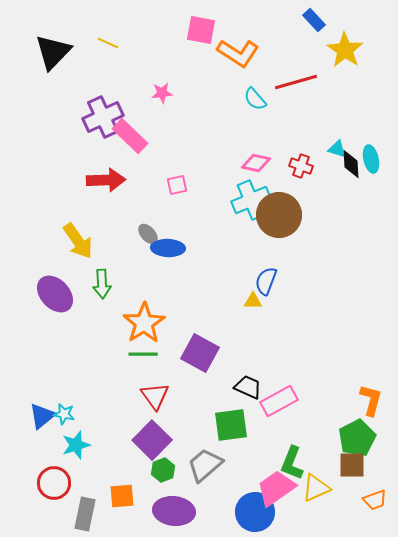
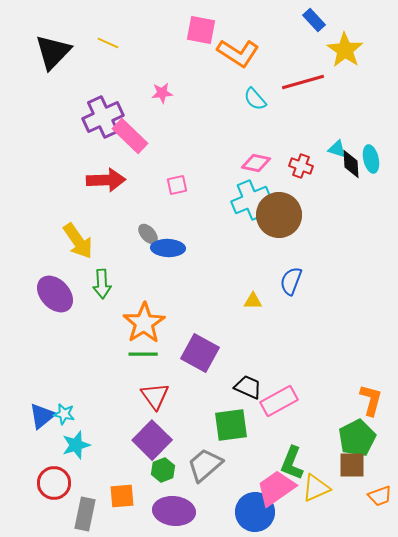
red line at (296, 82): moved 7 px right
blue semicircle at (266, 281): moved 25 px right
orange trapezoid at (375, 500): moved 5 px right, 4 px up
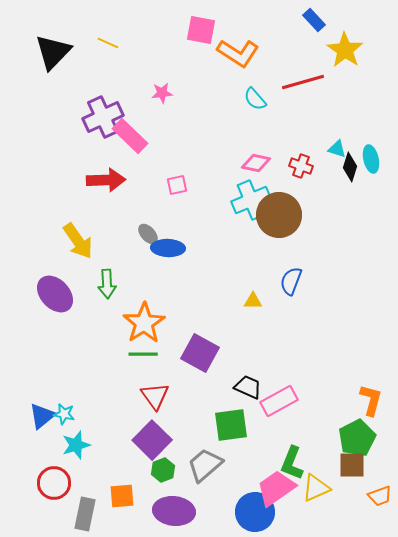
black diamond at (351, 164): moved 1 px left, 3 px down; rotated 20 degrees clockwise
green arrow at (102, 284): moved 5 px right
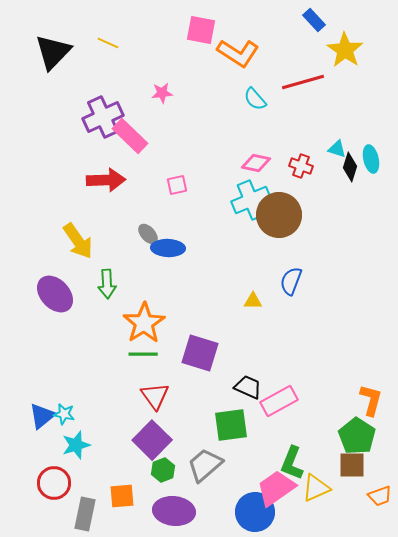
purple square at (200, 353): rotated 12 degrees counterclockwise
green pentagon at (357, 438): moved 2 px up; rotated 12 degrees counterclockwise
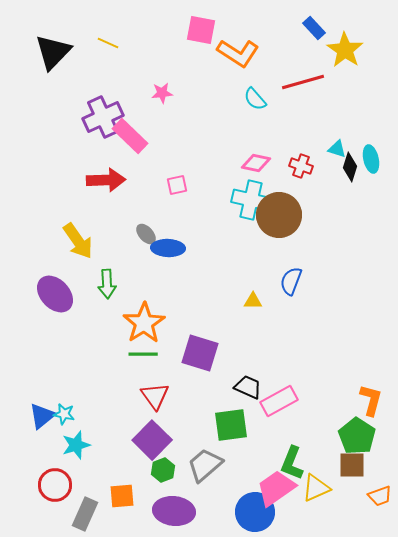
blue rectangle at (314, 20): moved 8 px down
cyan cross at (251, 200): rotated 36 degrees clockwise
gray ellipse at (148, 234): moved 2 px left
red circle at (54, 483): moved 1 px right, 2 px down
gray rectangle at (85, 514): rotated 12 degrees clockwise
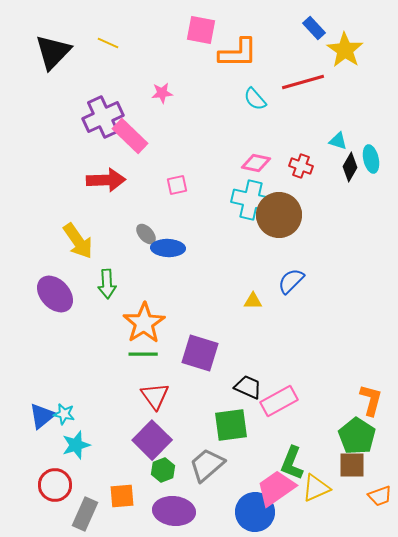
orange L-shape at (238, 53): rotated 33 degrees counterclockwise
cyan triangle at (337, 149): moved 1 px right, 8 px up
black diamond at (350, 167): rotated 12 degrees clockwise
blue semicircle at (291, 281): rotated 24 degrees clockwise
gray trapezoid at (205, 465): moved 2 px right
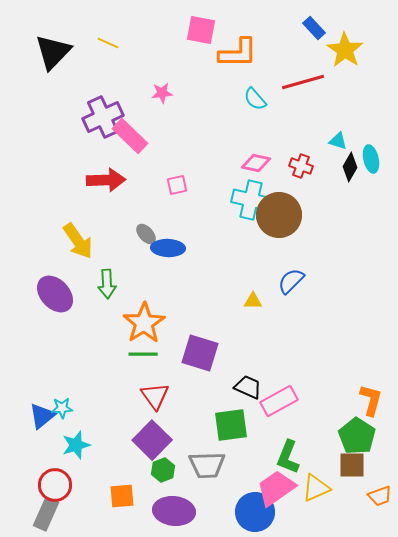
cyan star at (64, 414): moved 2 px left, 6 px up; rotated 15 degrees counterclockwise
green L-shape at (292, 463): moved 4 px left, 6 px up
gray trapezoid at (207, 465): rotated 141 degrees counterclockwise
gray rectangle at (85, 514): moved 39 px left
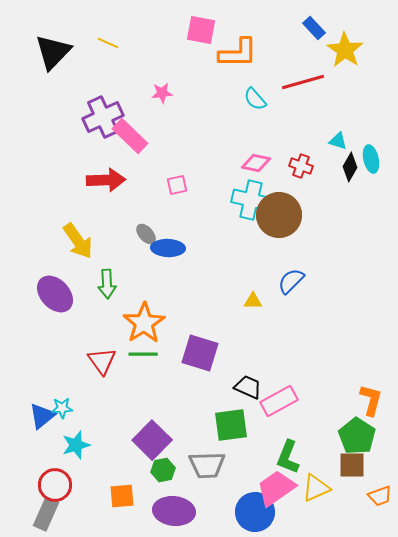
red triangle at (155, 396): moved 53 px left, 35 px up
green hexagon at (163, 470): rotated 10 degrees clockwise
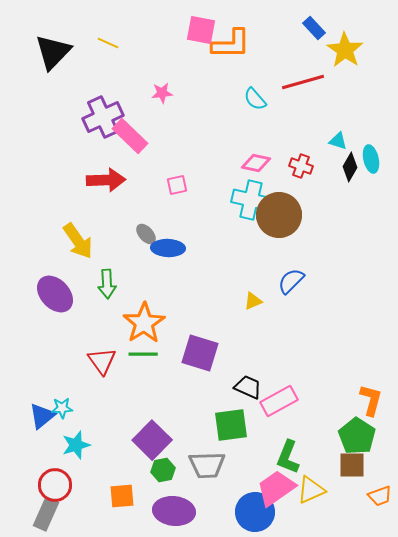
orange L-shape at (238, 53): moved 7 px left, 9 px up
yellow triangle at (253, 301): rotated 24 degrees counterclockwise
yellow triangle at (316, 488): moved 5 px left, 2 px down
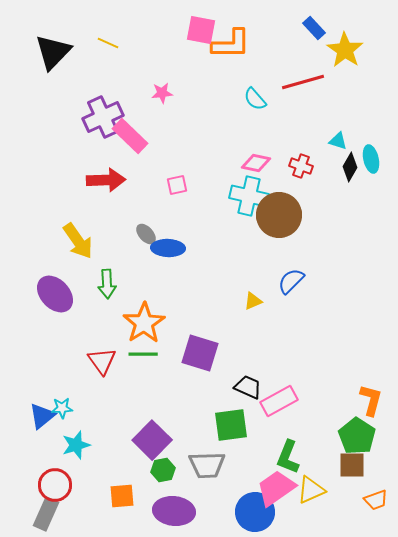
cyan cross at (251, 200): moved 2 px left, 4 px up
orange trapezoid at (380, 496): moved 4 px left, 4 px down
